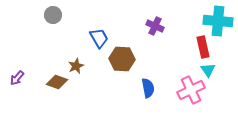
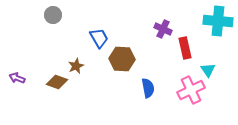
purple cross: moved 8 px right, 3 px down
red rectangle: moved 18 px left, 1 px down
purple arrow: rotated 70 degrees clockwise
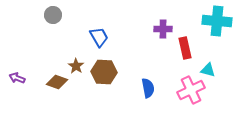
cyan cross: moved 1 px left
purple cross: rotated 24 degrees counterclockwise
blue trapezoid: moved 1 px up
brown hexagon: moved 18 px left, 13 px down
brown star: rotated 14 degrees counterclockwise
cyan triangle: rotated 42 degrees counterclockwise
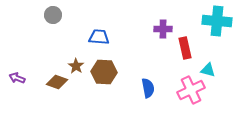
blue trapezoid: rotated 55 degrees counterclockwise
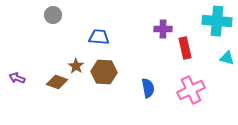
cyan triangle: moved 19 px right, 12 px up
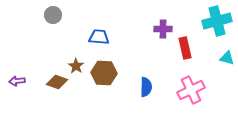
cyan cross: rotated 20 degrees counterclockwise
brown hexagon: moved 1 px down
purple arrow: moved 3 px down; rotated 28 degrees counterclockwise
blue semicircle: moved 2 px left, 1 px up; rotated 12 degrees clockwise
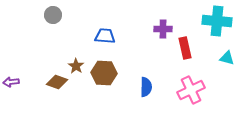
cyan cross: rotated 20 degrees clockwise
blue trapezoid: moved 6 px right, 1 px up
purple arrow: moved 6 px left, 1 px down
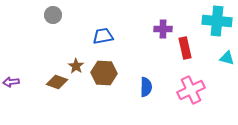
blue trapezoid: moved 2 px left; rotated 15 degrees counterclockwise
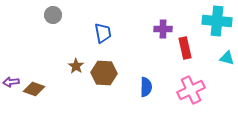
blue trapezoid: moved 3 px up; rotated 90 degrees clockwise
brown diamond: moved 23 px left, 7 px down
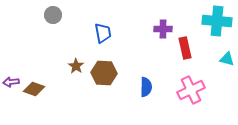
cyan triangle: moved 1 px down
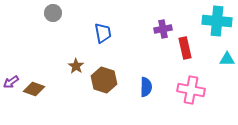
gray circle: moved 2 px up
purple cross: rotated 12 degrees counterclockwise
cyan triangle: rotated 14 degrees counterclockwise
brown hexagon: moved 7 px down; rotated 15 degrees clockwise
purple arrow: rotated 28 degrees counterclockwise
pink cross: rotated 36 degrees clockwise
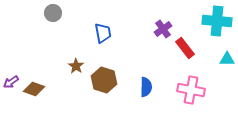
purple cross: rotated 24 degrees counterclockwise
red rectangle: rotated 25 degrees counterclockwise
